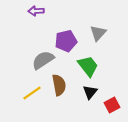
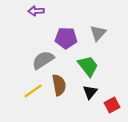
purple pentagon: moved 3 px up; rotated 15 degrees clockwise
yellow line: moved 1 px right, 2 px up
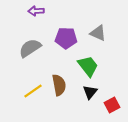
gray triangle: rotated 48 degrees counterclockwise
gray semicircle: moved 13 px left, 12 px up
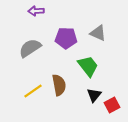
black triangle: moved 4 px right, 3 px down
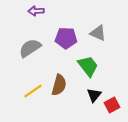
brown semicircle: rotated 25 degrees clockwise
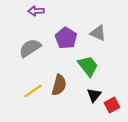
purple pentagon: rotated 30 degrees clockwise
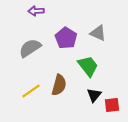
yellow line: moved 2 px left
red square: rotated 21 degrees clockwise
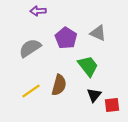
purple arrow: moved 2 px right
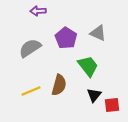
yellow line: rotated 12 degrees clockwise
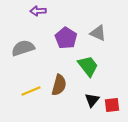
gray semicircle: moved 7 px left; rotated 15 degrees clockwise
black triangle: moved 2 px left, 5 px down
